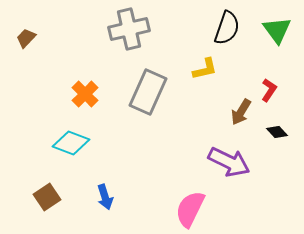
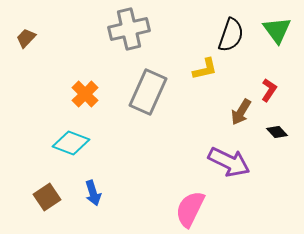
black semicircle: moved 4 px right, 7 px down
blue arrow: moved 12 px left, 4 px up
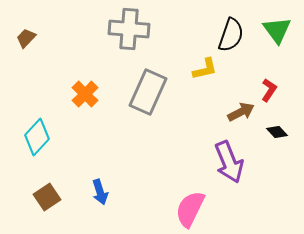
gray cross: rotated 18 degrees clockwise
brown arrow: rotated 148 degrees counterclockwise
cyan diamond: moved 34 px left, 6 px up; rotated 69 degrees counterclockwise
purple arrow: rotated 42 degrees clockwise
blue arrow: moved 7 px right, 1 px up
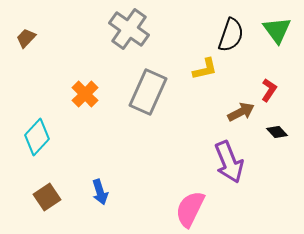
gray cross: rotated 30 degrees clockwise
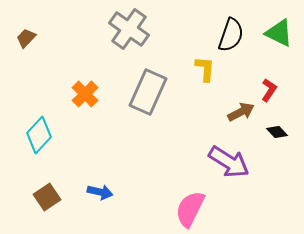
green triangle: moved 2 px right, 3 px down; rotated 28 degrees counterclockwise
yellow L-shape: rotated 72 degrees counterclockwise
cyan diamond: moved 2 px right, 2 px up
purple arrow: rotated 36 degrees counterclockwise
blue arrow: rotated 60 degrees counterclockwise
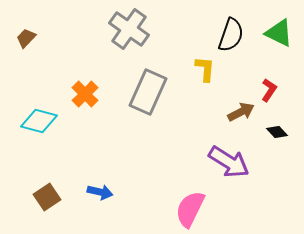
cyan diamond: moved 14 px up; rotated 63 degrees clockwise
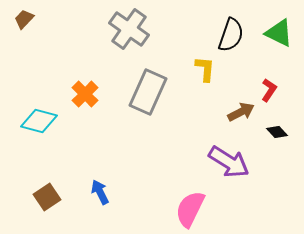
brown trapezoid: moved 2 px left, 19 px up
blue arrow: rotated 130 degrees counterclockwise
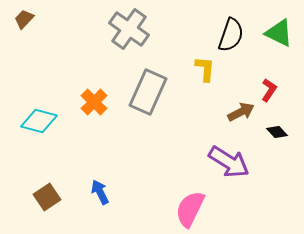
orange cross: moved 9 px right, 8 px down
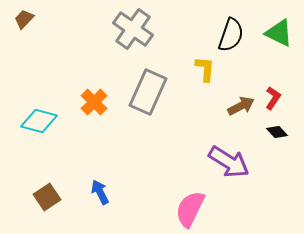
gray cross: moved 4 px right
red L-shape: moved 4 px right, 8 px down
brown arrow: moved 6 px up
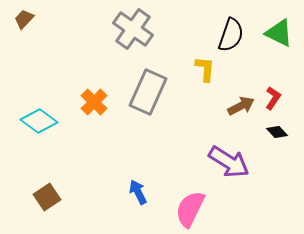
cyan diamond: rotated 21 degrees clockwise
blue arrow: moved 38 px right
